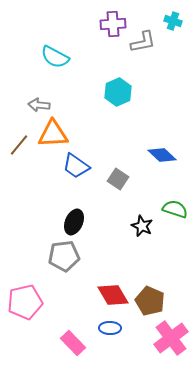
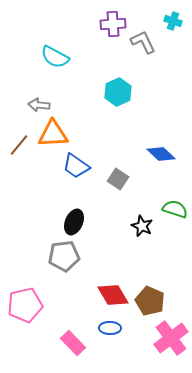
gray L-shape: rotated 104 degrees counterclockwise
blue diamond: moved 1 px left, 1 px up
pink pentagon: moved 3 px down
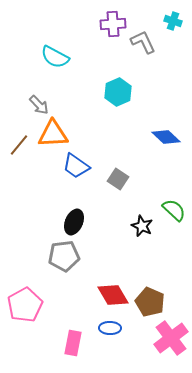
gray arrow: rotated 140 degrees counterclockwise
blue diamond: moved 5 px right, 17 px up
green semicircle: moved 1 px left, 1 px down; rotated 25 degrees clockwise
brown pentagon: moved 1 px down
pink pentagon: rotated 16 degrees counterclockwise
pink rectangle: rotated 55 degrees clockwise
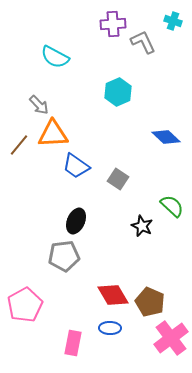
green semicircle: moved 2 px left, 4 px up
black ellipse: moved 2 px right, 1 px up
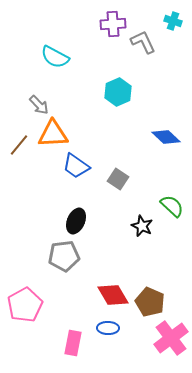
blue ellipse: moved 2 px left
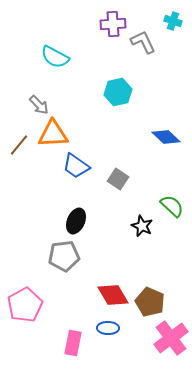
cyan hexagon: rotated 12 degrees clockwise
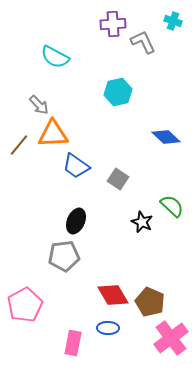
black star: moved 4 px up
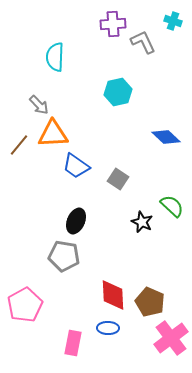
cyan semicircle: rotated 64 degrees clockwise
gray pentagon: rotated 16 degrees clockwise
red diamond: rotated 28 degrees clockwise
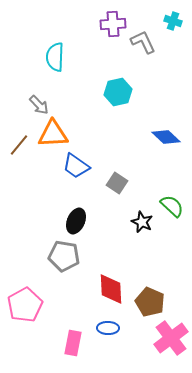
gray square: moved 1 px left, 4 px down
red diamond: moved 2 px left, 6 px up
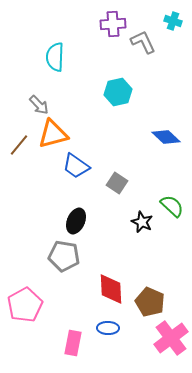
orange triangle: rotated 12 degrees counterclockwise
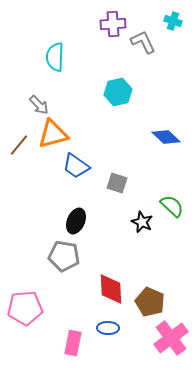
gray square: rotated 15 degrees counterclockwise
pink pentagon: moved 3 px down; rotated 24 degrees clockwise
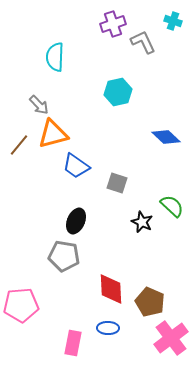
purple cross: rotated 15 degrees counterclockwise
pink pentagon: moved 4 px left, 3 px up
